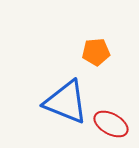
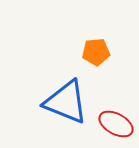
red ellipse: moved 5 px right
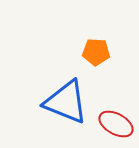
orange pentagon: rotated 8 degrees clockwise
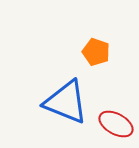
orange pentagon: rotated 16 degrees clockwise
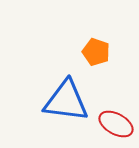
blue triangle: moved 1 px up; rotated 15 degrees counterclockwise
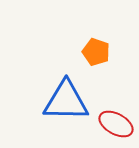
blue triangle: rotated 6 degrees counterclockwise
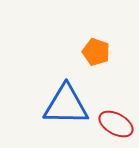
blue triangle: moved 4 px down
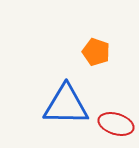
red ellipse: rotated 12 degrees counterclockwise
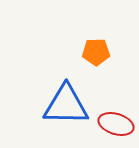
orange pentagon: rotated 20 degrees counterclockwise
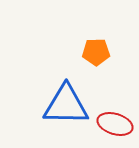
red ellipse: moved 1 px left
